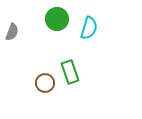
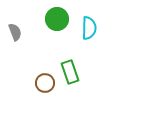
cyan semicircle: rotated 15 degrees counterclockwise
gray semicircle: moved 3 px right; rotated 42 degrees counterclockwise
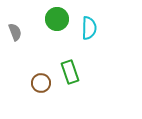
brown circle: moved 4 px left
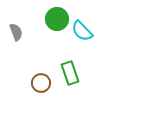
cyan semicircle: moved 7 px left, 3 px down; rotated 135 degrees clockwise
gray semicircle: moved 1 px right
green rectangle: moved 1 px down
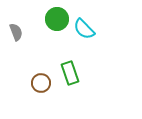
cyan semicircle: moved 2 px right, 2 px up
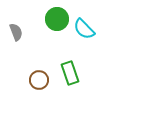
brown circle: moved 2 px left, 3 px up
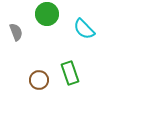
green circle: moved 10 px left, 5 px up
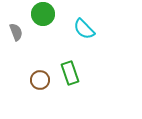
green circle: moved 4 px left
brown circle: moved 1 px right
